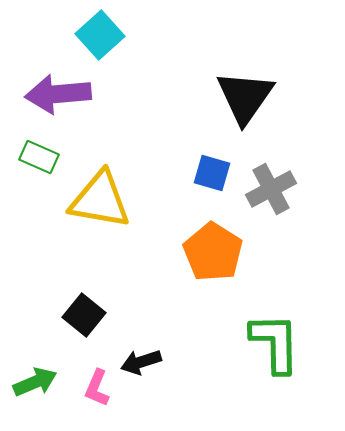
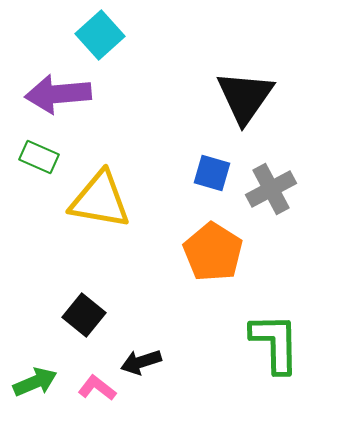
pink L-shape: rotated 105 degrees clockwise
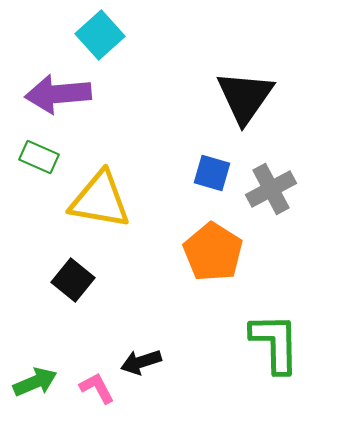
black square: moved 11 px left, 35 px up
pink L-shape: rotated 24 degrees clockwise
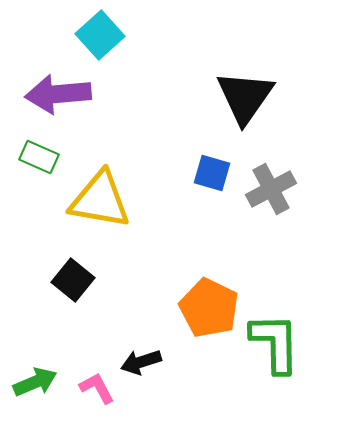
orange pentagon: moved 4 px left, 56 px down; rotated 6 degrees counterclockwise
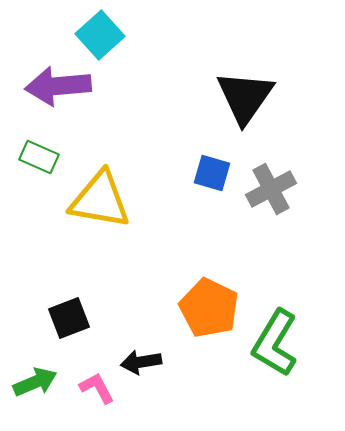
purple arrow: moved 8 px up
black square: moved 4 px left, 38 px down; rotated 30 degrees clockwise
green L-shape: rotated 148 degrees counterclockwise
black arrow: rotated 9 degrees clockwise
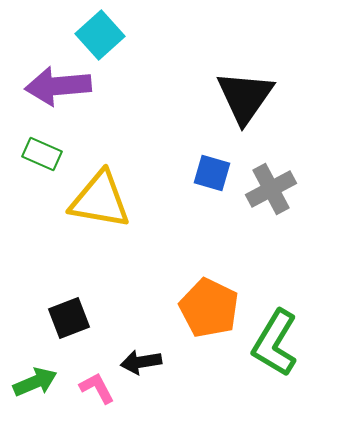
green rectangle: moved 3 px right, 3 px up
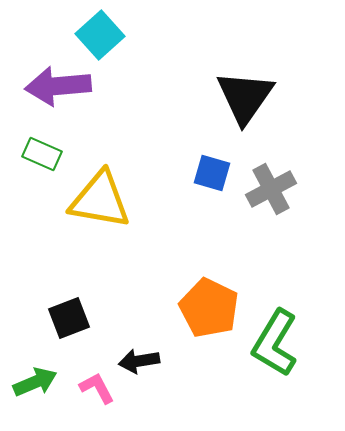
black arrow: moved 2 px left, 1 px up
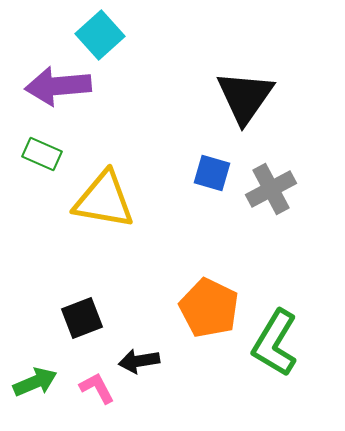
yellow triangle: moved 4 px right
black square: moved 13 px right
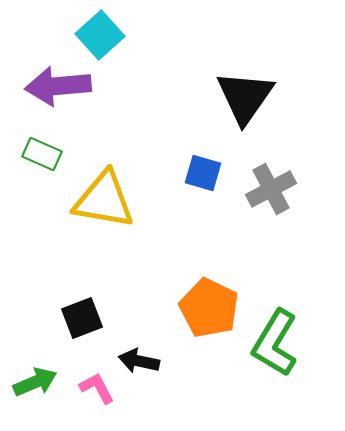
blue square: moved 9 px left
black arrow: rotated 21 degrees clockwise
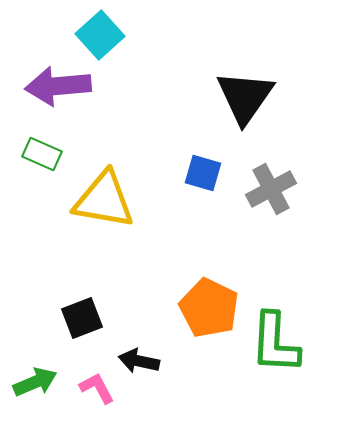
green L-shape: rotated 28 degrees counterclockwise
